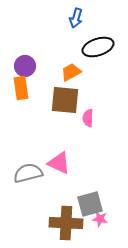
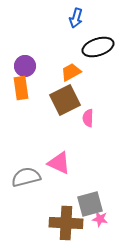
brown square: rotated 32 degrees counterclockwise
gray semicircle: moved 2 px left, 4 px down
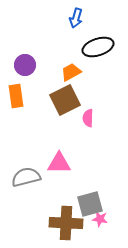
purple circle: moved 1 px up
orange rectangle: moved 5 px left, 8 px down
pink triangle: rotated 25 degrees counterclockwise
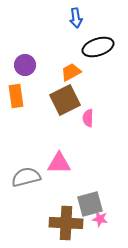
blue arrow: rotated 24 degrees counterclockwise
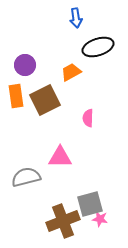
brown square: moved 20 px left
pink triangle: moved 1 px right, 6 px up
brown cross: moved 3 px left, 2 px up; rotated 24 degrees counterclockwise
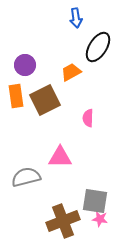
black ellipse: rotated 40 degrees counterclockwise
gray square: moved 5 px right, 3 px up; rotated 24 degrees clockwise
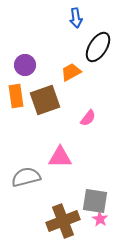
brown square: rotated 8 degrees clockwise
pink semicircle: rotated 144 degrees counterclockwise
pink star: rotated 21 degrees clockwise
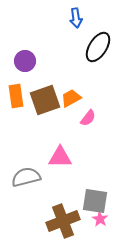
purple circle: moved 4 px up
orange trapezoid: moved 26 px down
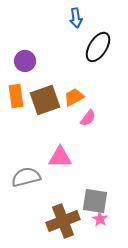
orange trapezoid: moved 3 px right, 1 px up
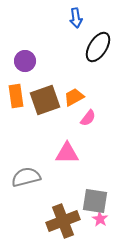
pink triangle: moved 7 px right, 4 px up
